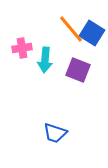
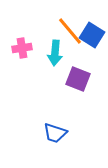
orange line: moved 1 px left, 2 px down
blue square: moved 2 px down
cyan arrow: moved 10 px right, 7 px up
purple square: moved 9 px down
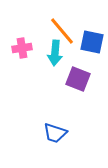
orange line: moved 8 px left
blue square: moved 7 px down; rotated 20 degrees counterclockwise
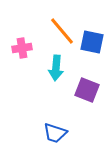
cyan arrow: moved 1 px right, 15 px down
purple square: moved 9 px right, 11 px down
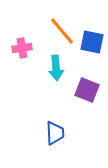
cyan arrow: rotated 10 degrees counterclockwise
blue trapezoid: rotated 110 degrees counterclockwise
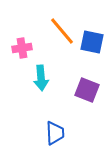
cyan arrow: moved 15 px left, 10 px down
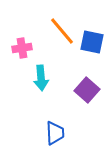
purple square: rotated 20 degrees clockwise
